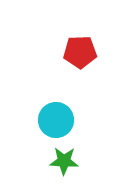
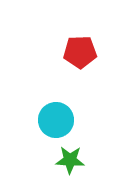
green star: moved 6 px right, 1 px up
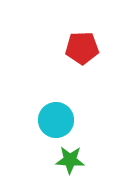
red pentagon: moved 2 px right, 4 px up
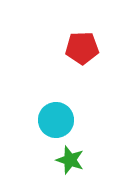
green star: rotated 16 degrees clockwise
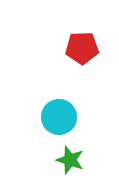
cyan circle: moved 3 px right, 3 px up
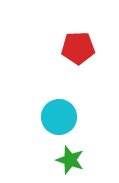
red pentagon: moved 4 px left
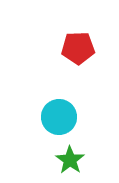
green star: rotated 16 degrees clockwise
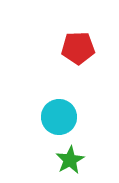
green star: rotated 8 degrees clockwise
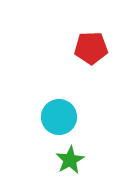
red pentagon: moved 13 px right
